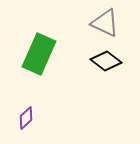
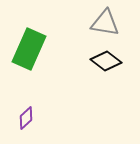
gray triangle: rotated 16 degrees counterclockwise
green rectangle: moved 10 px left, 5 px up
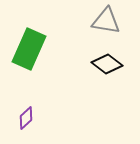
gray triangle: moved 1 px right, 2 px up
black diamond: moved 1 px right, 3 px down
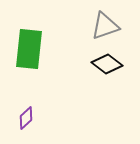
gray triangle: moved 1 px left, 5 px down; rotated 28 degrees counterclockwise
green rectangle: rotated 18 degrees counterclockwise
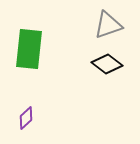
gray triangle: moved 3 px right, 1 px up
